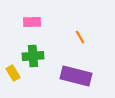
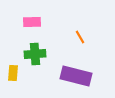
green cross: moved 2 px right, 2 px up
yellow rectangle: rotated 35 degrees clockwise
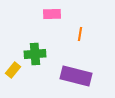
pink rectangle: moved 20 px right, 8 px up
orange line: moved 3 px up; rotated 40 degrees clockwise
yellow rectangle: moved 3 px up; rotated 35 degrees clockwise
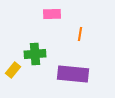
purple rectangle: moved 3 px left, 2 px up; rotated 8 degrees counterclockwise
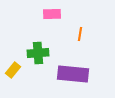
green cross: moved 3 px right, 1 px up
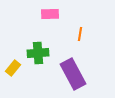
pink rectangle: moved 2 px left
yellow rectangle: moved 2 px up
purple rectangle: rotated 56 degrees clockwise
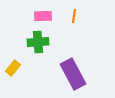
pink rectangle: moved 7 px left, 2 px down
orange line: moved 6 px left, 18 px up
green cross: moved 11 px up
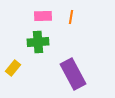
orange line: moved 3 px left, 1 px down
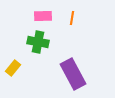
orange line: moved 1 px right, 1 px down
green cross: rotated 15 degrees clockwise
